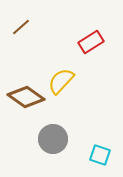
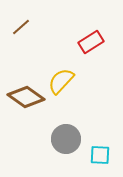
gray circle: moved 13 px right
cyan square: rotated 15 degrees counterclockwise
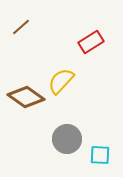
gray circle: moved 1 px right
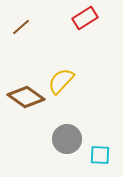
red rectangle: moved 6 px left, 24 px up
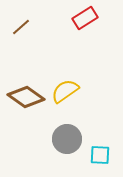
yellow semicircle: moved 4 px right, 10 px down; rotated 12 degrees clockwise
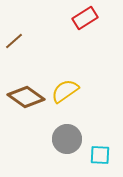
brown line: moved 7 px left, 14 px down
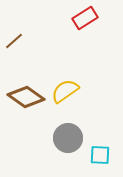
gray circle: moved 1 px right, 1 px up
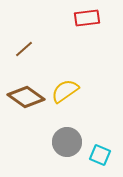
red rectangle: moved 2 px right; rotated 25 degrees clockwise
brown line: moved 10 px right, 8 px down
gray circle: moved 1 px left, 4 px down
cyan square: rotated 20 degrees clockwise
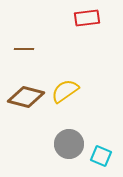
brown line: rotated 42 degrees clockwise
brown diamond: rotated 21 degrees counterclockwise
gray circle: moved 2 px right, 2 px down
cyan square: moved 1 px right, 1 px down
